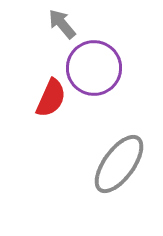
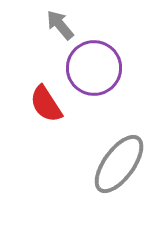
gray arrow: moved 2 px left, 1 px down
red semicircle: moved 5 px left, 6 px down; rotated 123 degrees clockwise
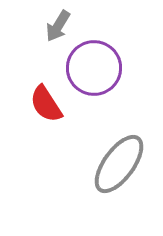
gray arrow: moved 2 px left, 1 px down; rotated 108 degrees counterclockwise
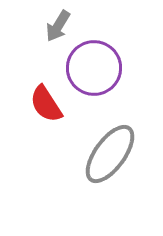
gray ellipse: moved 9 px left, 10 px up
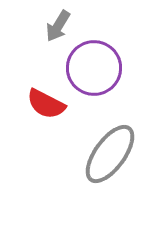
red semicircle: rotated 30 degrees counterclockwise
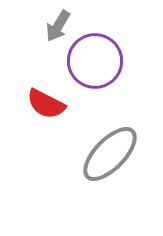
purple circle: moved 1 px right, 7 px up
gray ellipse: rotated 8 degrees clockwise
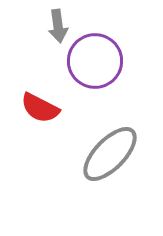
gray arrow: rotated 40 degrees counterclockwise
red semicircle: moved 6 px left, 4 px down
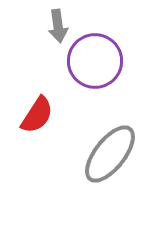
red semicircle: moved 3 px left, 7 px down; rotated 84 degrees counterclockwise
gray ellipse: rotated 6 degrees counterclockwise
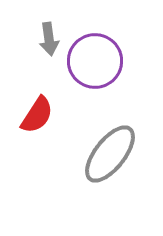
gray arrow: moved 9 px left, 13 px down
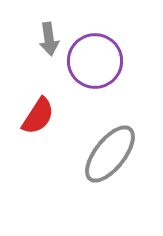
red semicircle: moved 1 px right, 1 px down
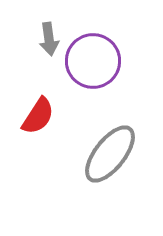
purple circle: moved 2 px left
